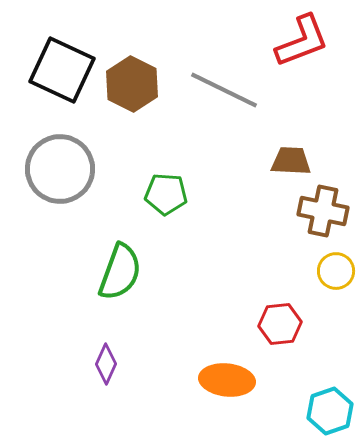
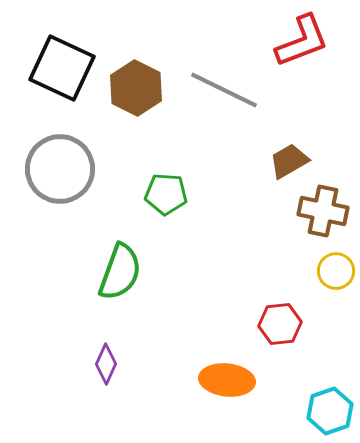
black square: moved 2 px up
brown hexagon: moved 4 px right, 4 px down
brown trapezoid: moved 2 px left; rotated 33 degrees counterclockwise
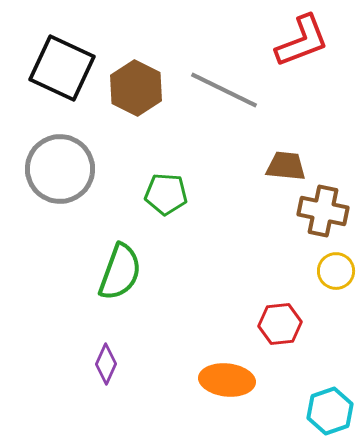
brown trapezoid: moved 3 px left, 5 px down; rotated 36 degrees clockwise
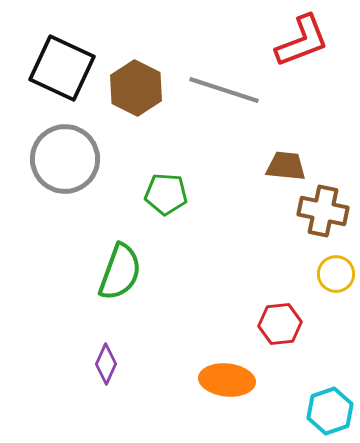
gray line: rotated 8 degrees counterclockwise
gray circle: moved 5 px right, 10 px up
yellow circle: moved 3 px down
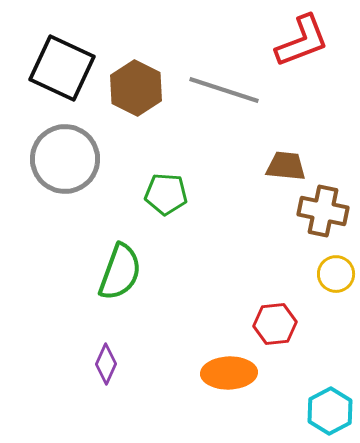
red hexagon: moved 5 px left
orange ellipse: moved 2 px right, 7 px up; rotated 8 degrees counterclockwise
cyan hexagon: rotated 9 degrees counterclockwise
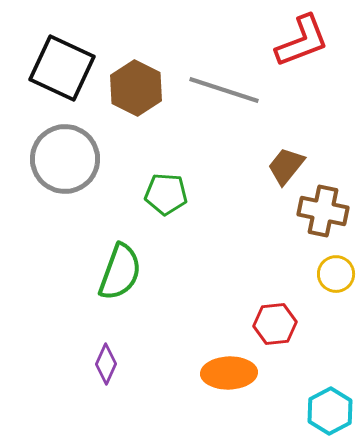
brown trapezoid: rotated 57 degrees counterclockwise
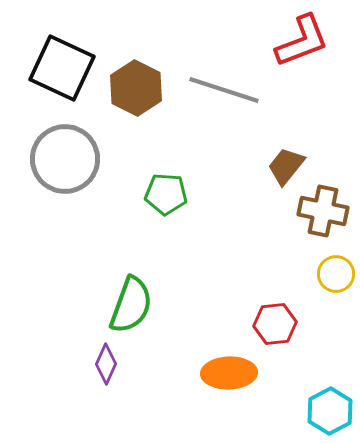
green semicircle: moved 11 px right, 33 px down
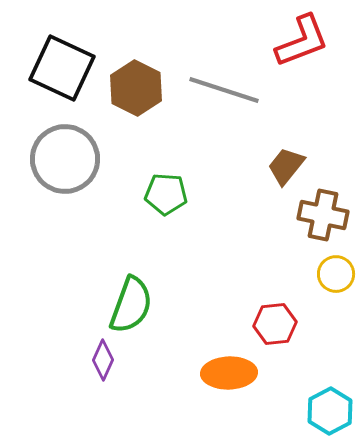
brown cross: moved 4 px down
purple diamond: moved 3 px left, 4 px up
